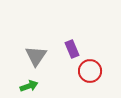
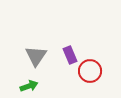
purple rectangle: moved 2 px left, 6 px down
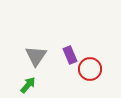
red circle: moved 2 px up
green arrow: moved 1 px left, 1 px up; rotated 30 degrees counterclockwise
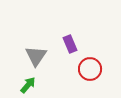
purple rectangle: moved 11 px up
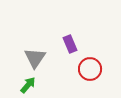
gray triangle: moved 1 px left, 2 px down
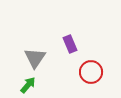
red circle: moved 1 px right, 3 px down
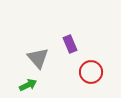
gray triangle: moved 3 px right; rotated 15 degrees counterclockwise
green arrow: rotated 24 degrees clockwise
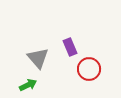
purple rectangle: moved 3 px down
red circle: moved 2 px left, 3 px up
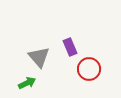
gray triangle: moved 1 px right, 1 px up
green arrow: moved 1 px left, 2 px up
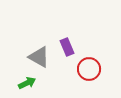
purple rectangle: moved 3 px left
gray triangle: rotated 20 degrees counterclockwise
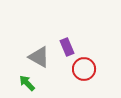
red circle: moved 5 px left
green arrow: rotated 108 degrees counterclockwise
